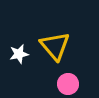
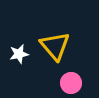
pink circle: moved 3 px right, 1 px up
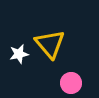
yellow triangle: moved 5 px left, 2 px up
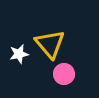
pink circle: moved 7 px left, 9 px up
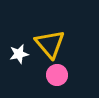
pink circle: moved 7 px left, 1 px down
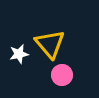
pink circle: moved 5 px right
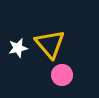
white star: moved 1 px left, 6 px up
